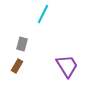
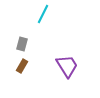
brown rectangle: moved 5 px right
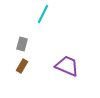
purple trapezoid: rotated 35 degrees counterclockwise
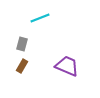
cyan line: moved 3 px left, 4 px down; rotated 42 degrees clockwise
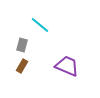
cyan line: moved 7 px down; rotated 60 degrees clockwise
gray rectangle: moved 1 px down
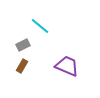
cyan line: moved 1 px down
gray rectangle: moved 1 px right; rotated 48 degrees clockwise
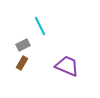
cyan line: rotated 24 degrees clockwise
brown rectangle: moved 3 px up
